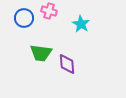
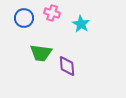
pink cross: moved 3 px right, 2 px down
purple diamond: moved 2 px down
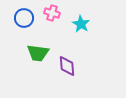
green trapezoid: moved 3 px left
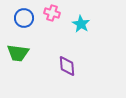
green trapezoid: moved 20 px left
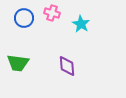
green trapezoid: moved 10 px down
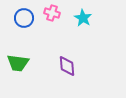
cyan star: moved 2 px right, 6 px up
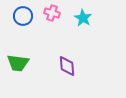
blue circle: moved 1 px left, 2 px up
